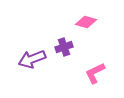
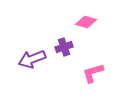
pink L-shape: moved 2 px left; rotated 10 degrees clockwise
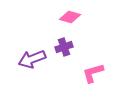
pink diamond: moved 16 px left, 5 px up
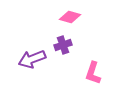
purple cross: moved 1 px left, 2 px up
pink L-shape: rotated 55 degrees counterclockwise
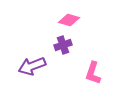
pink diamond: moved 1 px left, 3 px down
purple arrow: moved 7 px down
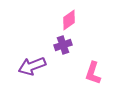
pink diamond: rotated 50 degrees counterclockwise
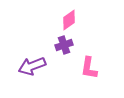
purple cross: moved 1 px right
pink L-shape: moved 4 px left, 5 px up; rotated 10 degrees counterclockwise
